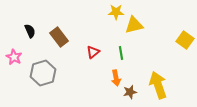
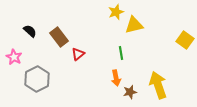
yellow star: rotated 21 degrees counterclockwise
black semicircle: rotated 24 degrees counterclockwise
red triangle: moved 15 px left, 2 px down
gray hexagon: moved 6 px left, 6 px down; rotated 10 degrees counterclockwise
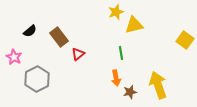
black semicircle: rotated 96 degrees clockwise
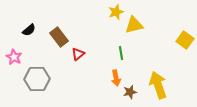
black semicircle: moved 1 px left, 1 px up
gray hexagon: rotated 25 degrees clockwise
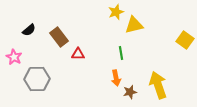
red triangle: rotated 40 degrees clockwise
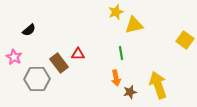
brown rectangle: moved 26 px down
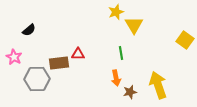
yellow triangle: rotated 48 degrees counterclockwise
brown rectangle: rotated 60 degrees counterclockwise
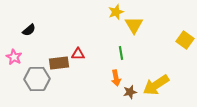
yellow arrow: moved 2 px left; rotated 104 degrees counterclockwise
